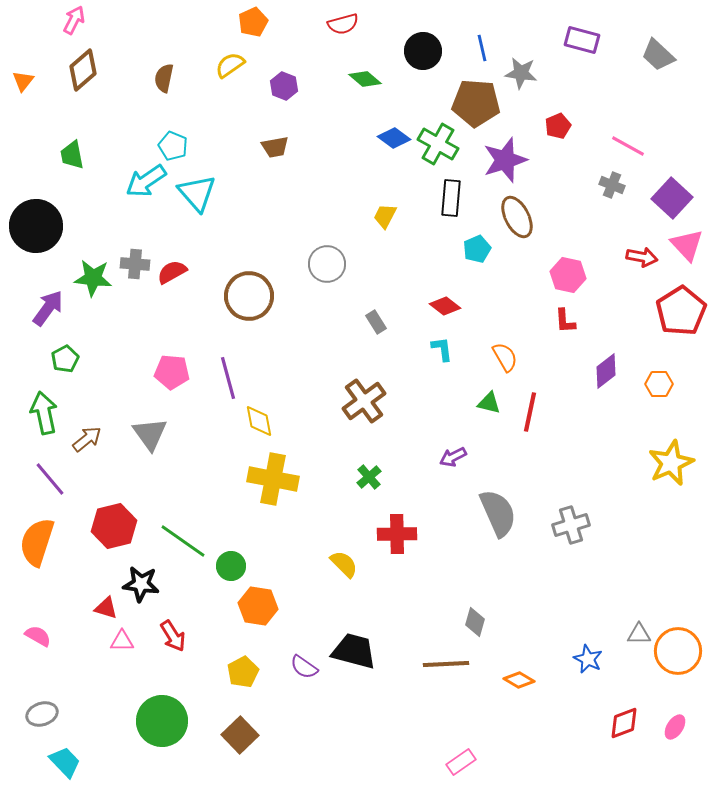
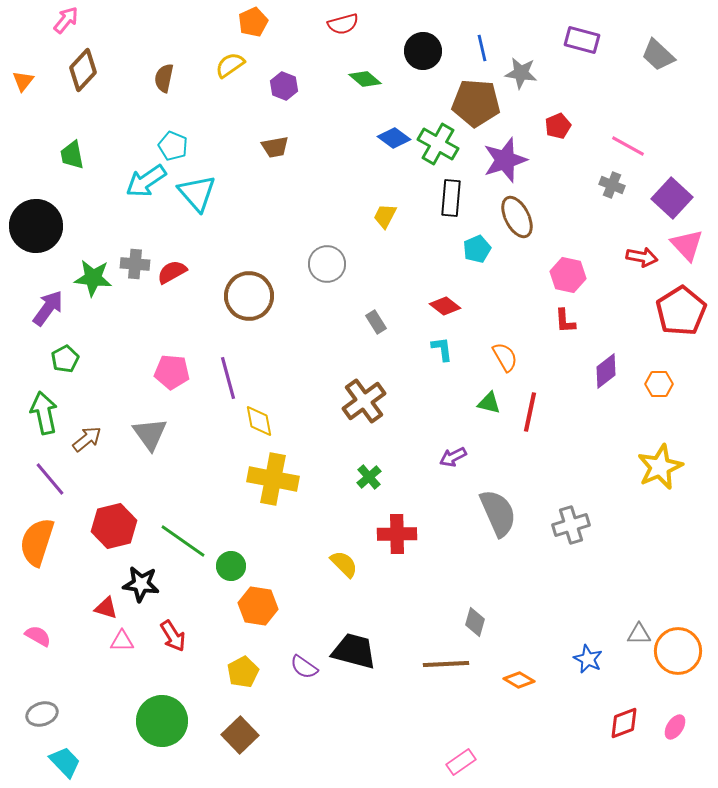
pink arrow at (74, 20): moved 8 px left; rotated 12 degrees clockwise
brown diamond at (83, 70): rotated 6 degrees counterclockwise
yellow star at (671, 463): moved 11 px left, 4 px down
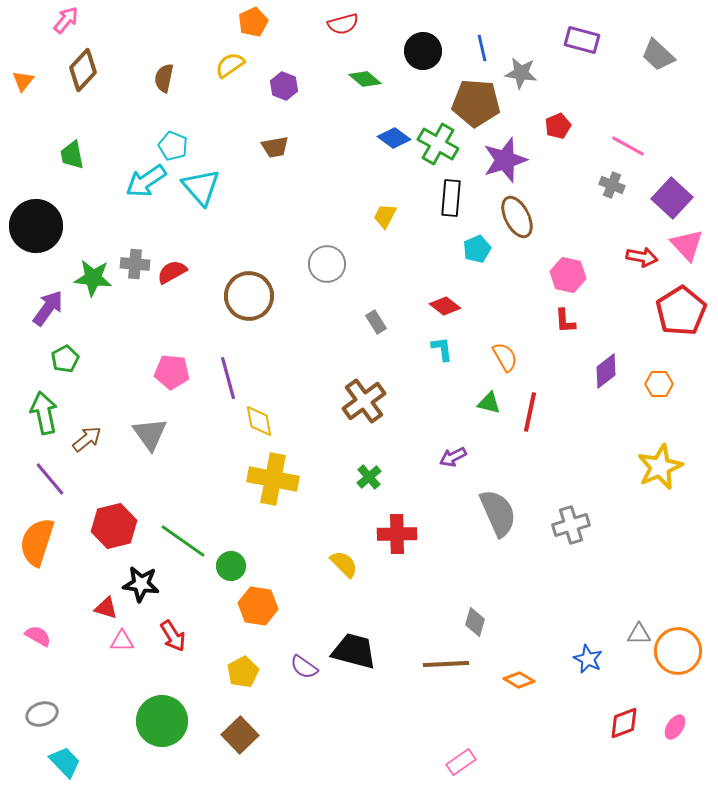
cyan triangle at (197, 193): moved 4 px right, 6 px up
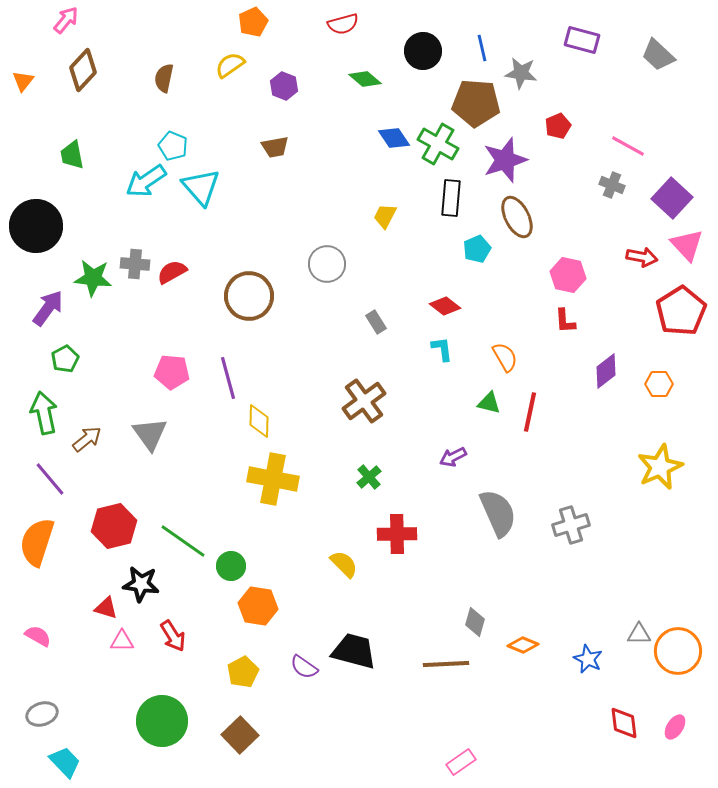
blue diamond at (394, 138): rotated 20 degrees clockwise
yellow diamond at (259, 421): rotated 12 degrees clockwise
orange diamond at (519, 680): moved 4 px right, 35 px up; rotated 8 degrees counterclockwise
red diamond at (624, 723): rotated 76 degrees counterclockwise
